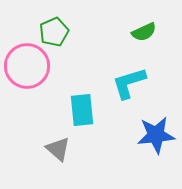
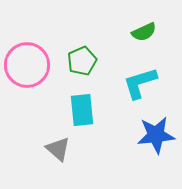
green pentagon: moved 28 px right, 29 px down
pink circle: moved 1 px up
cyan L-shape: moved 11 px right
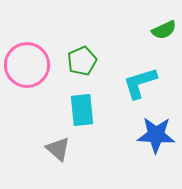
green semicircle: moved 20 px right, 2 px up
blue star: rotated 9 degrees clockwise
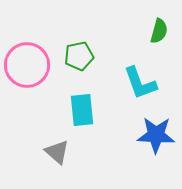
green semicircle: moved 5 px left, 1 px down; rotated 50 degrees counterclockwise
green pentagon: moved 3 px left, 5 px up; rotated 12 degrees clockwise
cyan L-shape: rotated 93 degrees counterclockwise
gray triangle: moved 1 px left, 3 px down
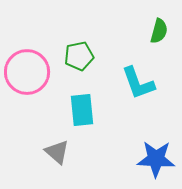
pink circle: moved 7 px down
cyan L-shape: moved 2 px left
blue star: moved 24 px down
